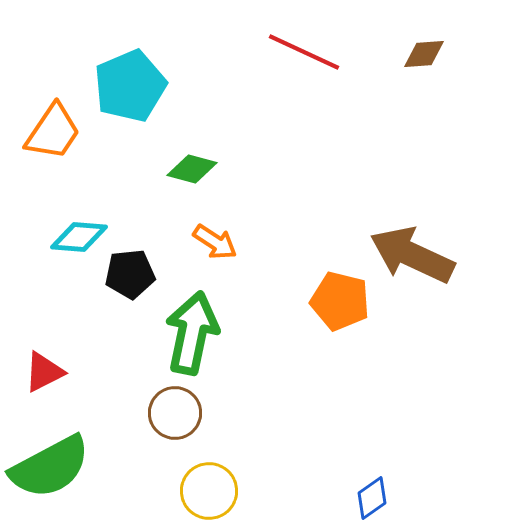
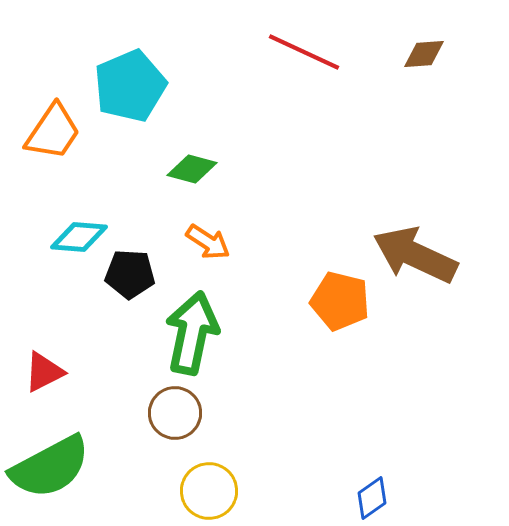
orange arrow: moved 7 px left
brown arrow: moved 3 px right
black pentagon: rotated 9 degrees clockwise
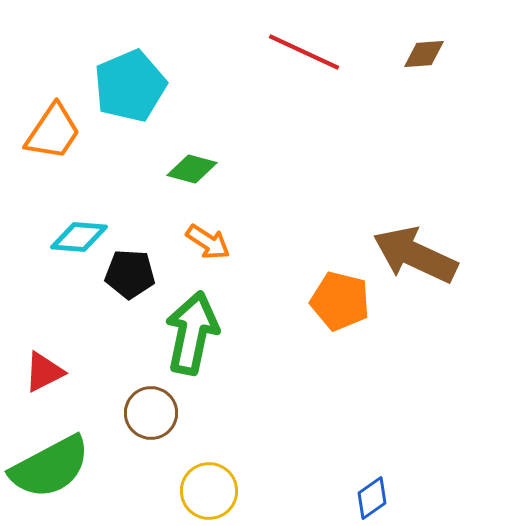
brown circle: moved 24 px left
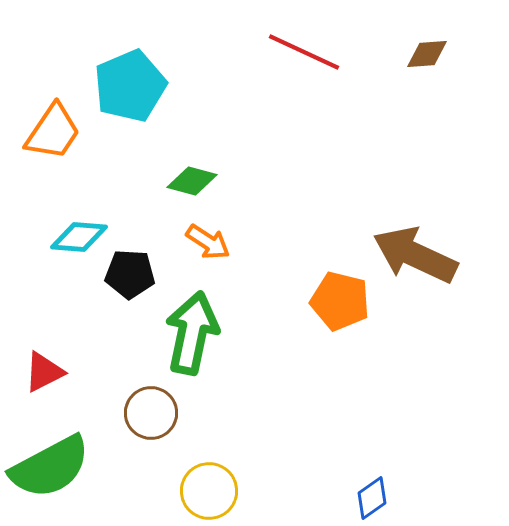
brown diamond: moved 3 px right
green diamond: moved 12 px down
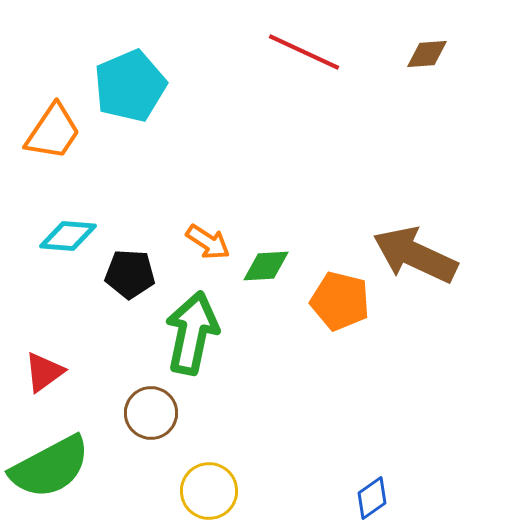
green diamond: moved 74 px right, 85 px down; rotated 18 degrees counterclockwise
cyan diamond: moved 11 px left, 1 px up
red triangle: rotated 9 degrees counterclockwise
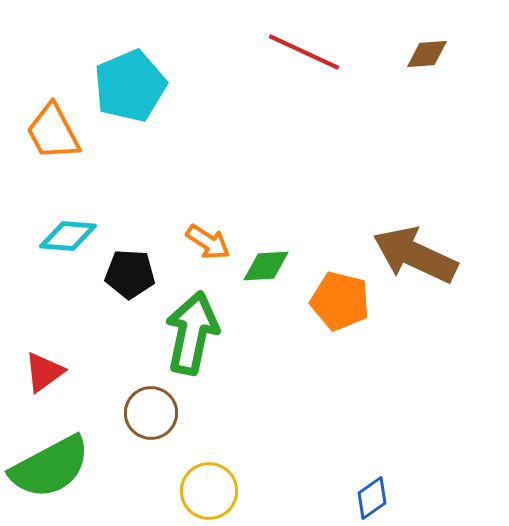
orange trapezoid: rotated 118 degrees clockwise
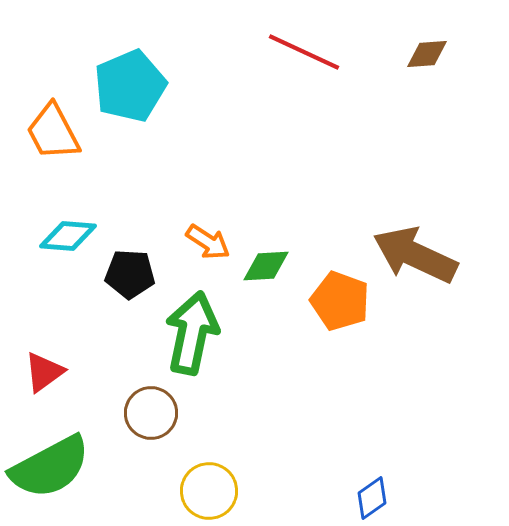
orange pentagon: rotated 6 degrees clockwise
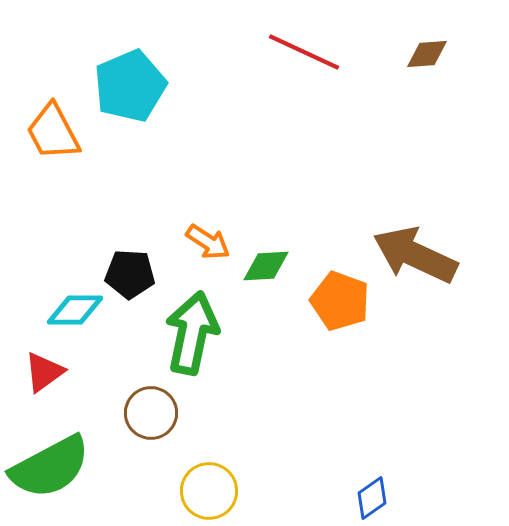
cyan diamond: moved 7 px right, 74 px down; rotated 4 degrees counterclockwise
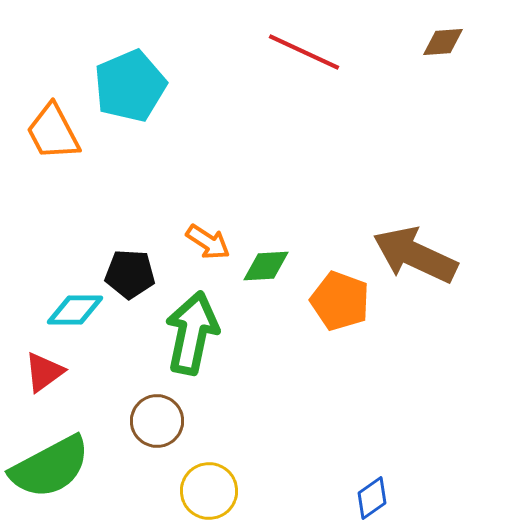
brown diamond: moved 16 px right, 12 px up
brown circle: moved 6 px right, 8 px down
